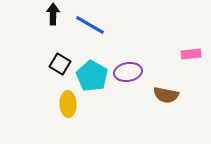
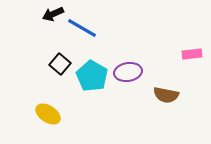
black arrow: rotated 115 degrees counterclockwise
blue line: moved 8 px left, 3 px down
pink rectangle: moved 1 px right
black square: rotated 10 degrees clockwise
yellow ellipse: moved 20 px left, 10 px down; rotated 55 degrees counterclockwise
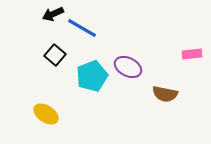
black square: moved 5 px left, 9 px up
purple ellipse: moved 5 px up; rotated 36 degrees clockwise
cyan pentagon: rotated 20 degrees clockwise
brown semicircle: moved 1 px left, 1 px up
yellow ellipse: moved 2 px left
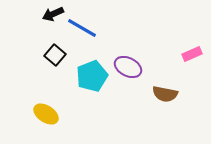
pink rectangle: rotated 18 degrees counterclockwise
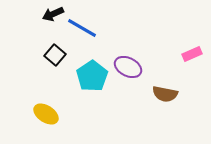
cyan pentagon: rotated 12 degrees counterclockwise
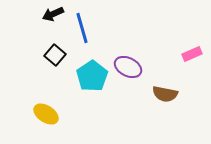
blue line: rotated 44 degrees clockwise
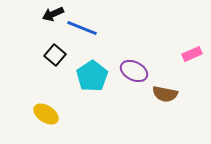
blue line: rotated 52 degrees counterclockwise
purple ellipse: moved 6 px right, 4 px down
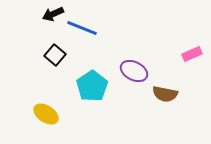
cyan pentagon: moved 10 px down
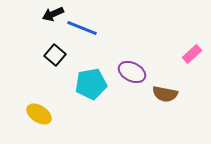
pink rectangle: rotated 18 degrees counterclockwise
purple ellipse: moved 2 px left, 1 px down
cyan pentagon: moved 1 px left, 2 px up; rotated 24 degrees clockwise
yellow ellipse: moved 7 px left
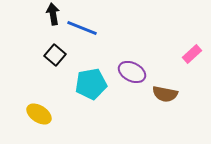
black arrow: rotated 105 degrees clockwise
